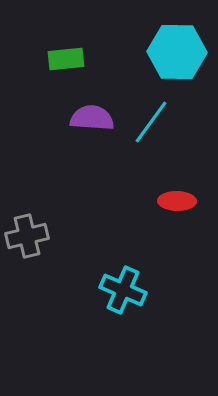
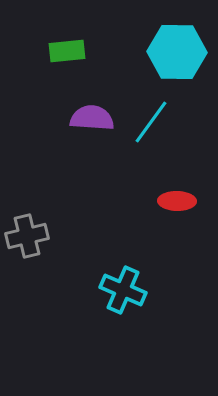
green rectangle: moved 1 px right, 8 px up
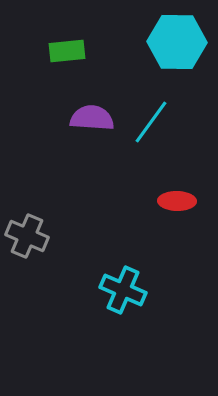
cyan hexagon: moved 10 px up
gray cross: rotated 36 degrees clockwise
